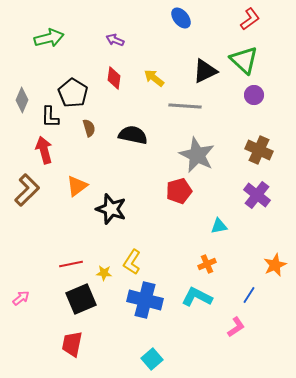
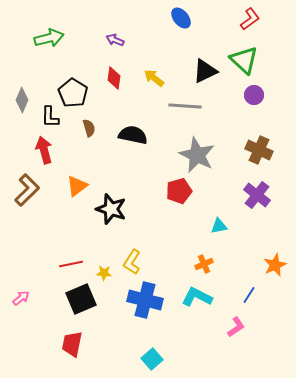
orange cross: moved 3 px left
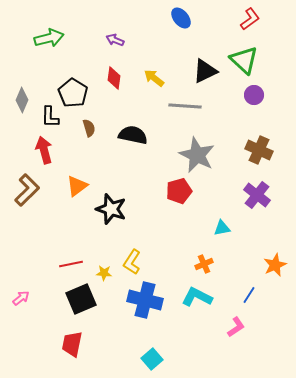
cyan triangle: moved 3 px right, 2 px down
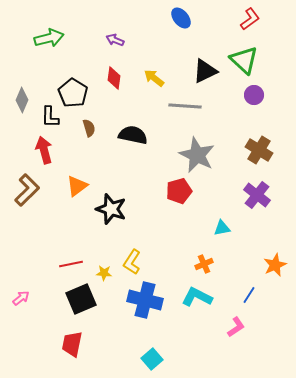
brown cross: rotated 8 degrees clockwise
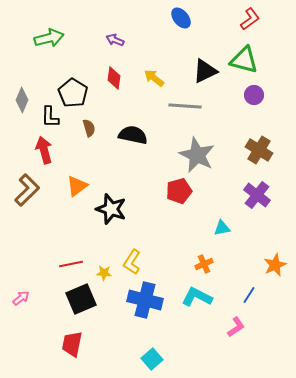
green triangle: rotated 28 degrees counterclockwise
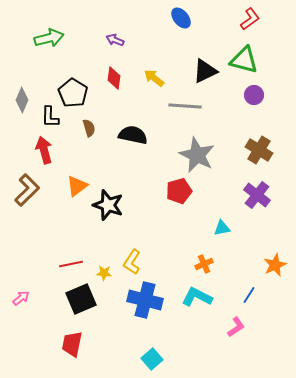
black star: moved 3 px left, 4 px up
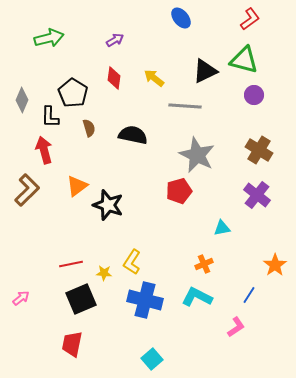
purple arrow: rotated 126 degrees clockwise
orange star: rotated 10 degrees counterclockwise
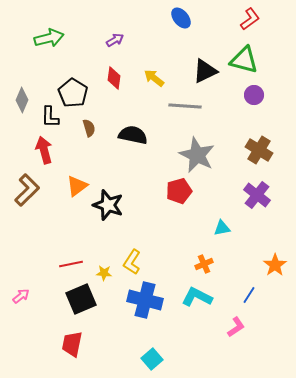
pink arrow: moved 2 px up
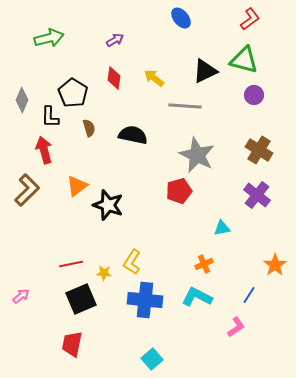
blue cross: rotated 8 degrees counterclockwise
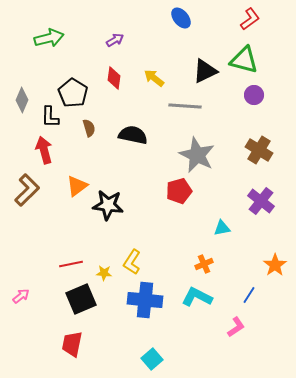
purple cross: moved 4 px right, 6 px down
black star: rotated 12 degrees counterclockwise
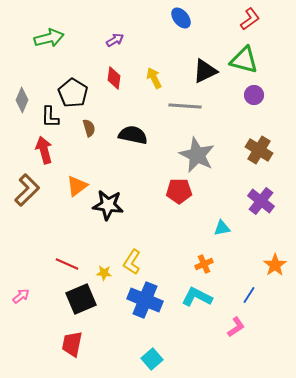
yellow arrow: rotated 25 degrees clockwise
red pentagon: rotated 15 degrees clockwise
red line: moved 4 px left; rotated 35 degrees clockwise
blue cross: rotated 16 degrees clockwise
